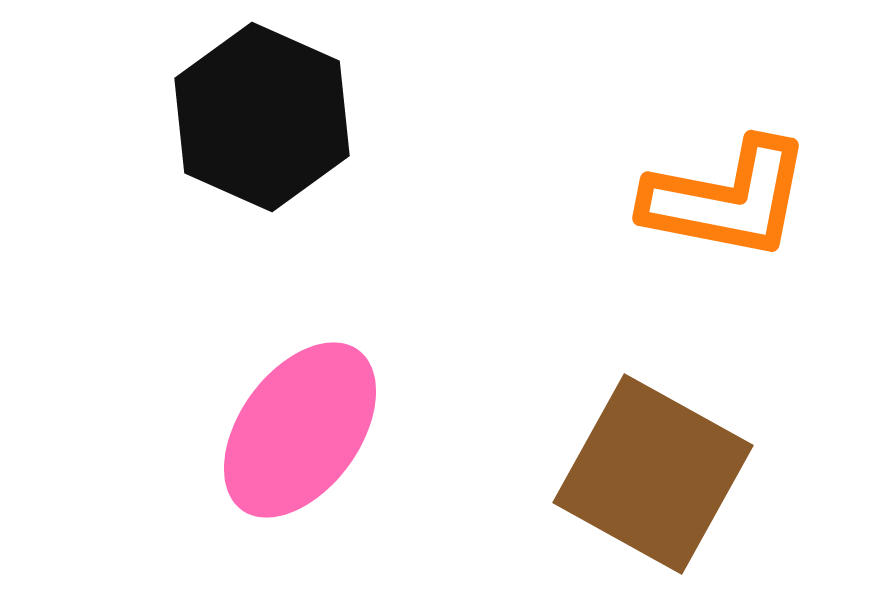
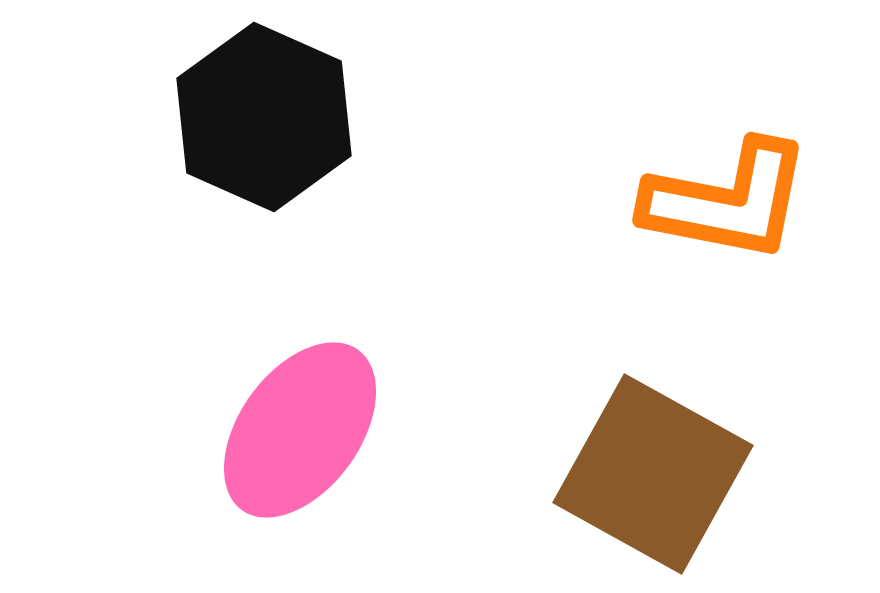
black hexagon: moved 2 px right
orange L-shape: moved 2 px down
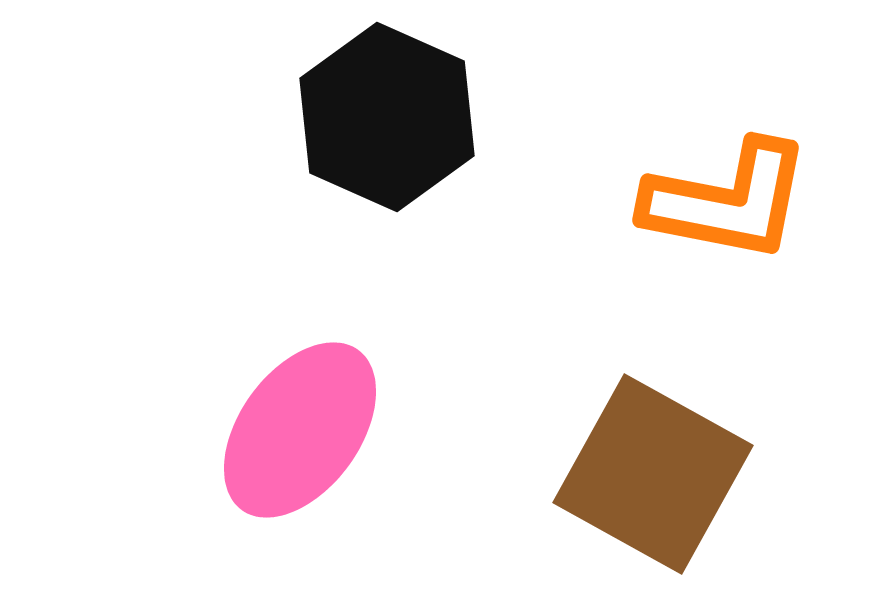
black hexagon: moved 123 px right
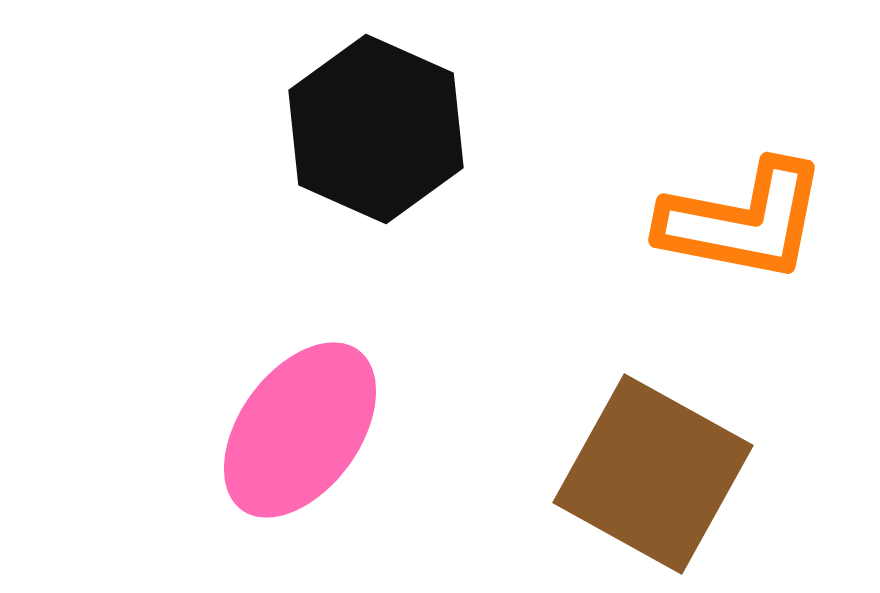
black hexagon: moved 11 px left, 12 px down
orange L-shape: moved 16 px right, 20 px down
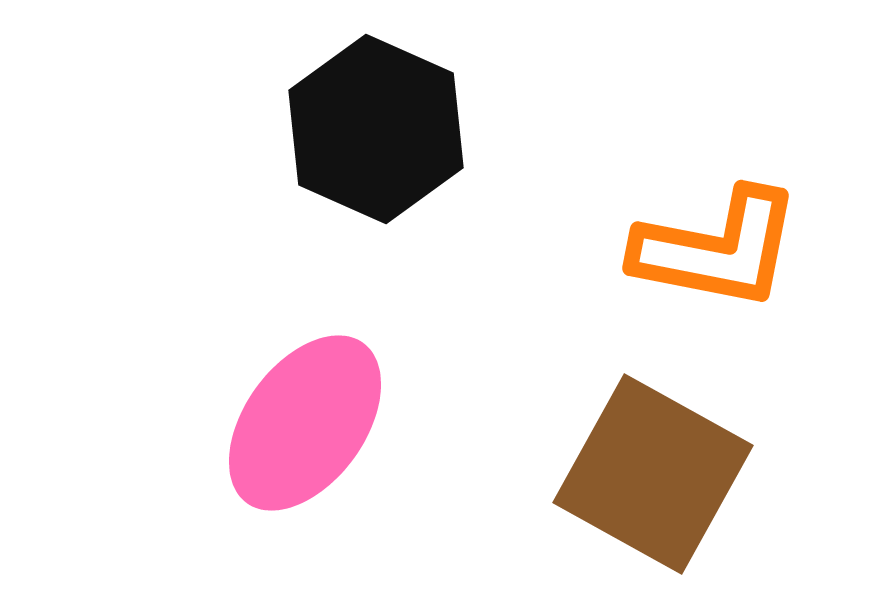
orange L-shape: moved 26 px left, 28 px down
pink ellipse: moved 5 px right, 7 px up
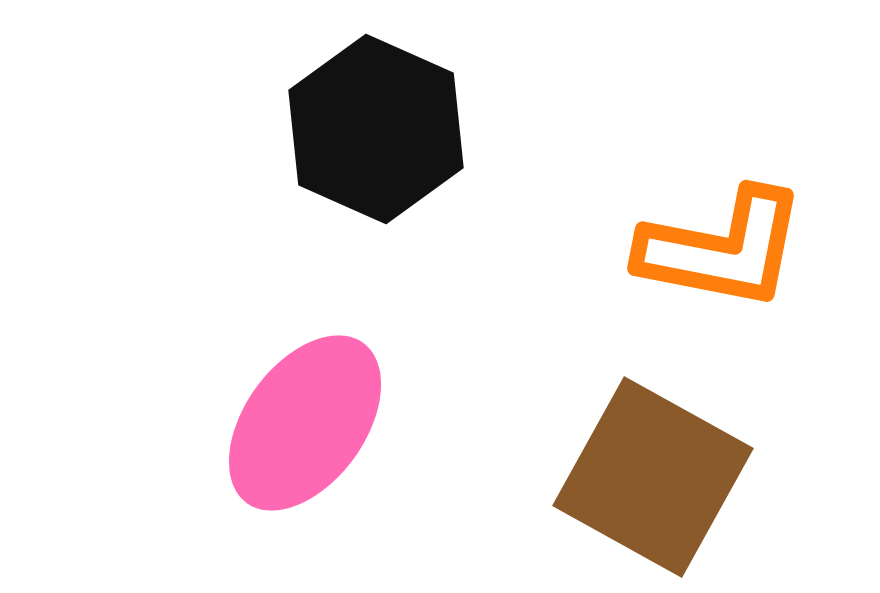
orange L-shape: moved 5 px right
brown square: moved 3 px down
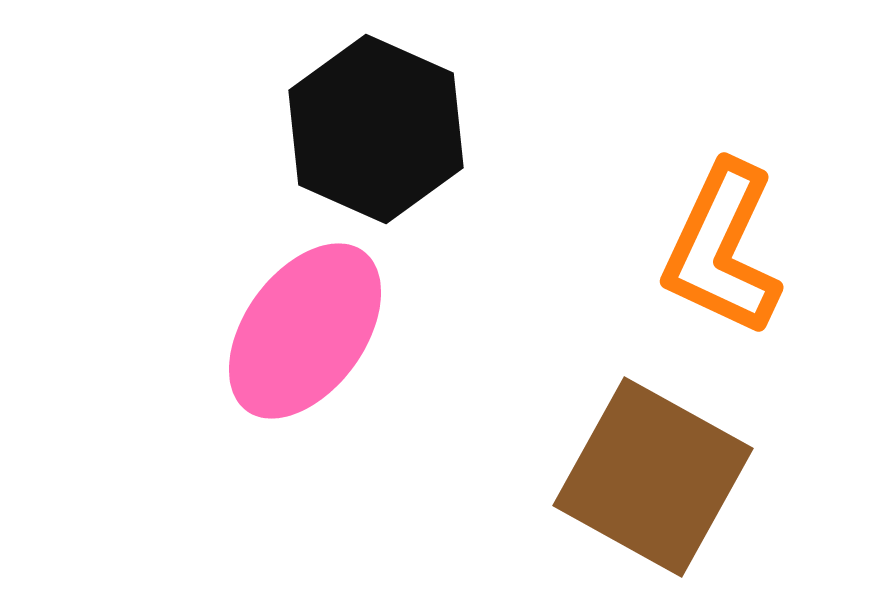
orange L-shape: rotated 104 degrees clockwise
pink ellipse: moved 92 px up
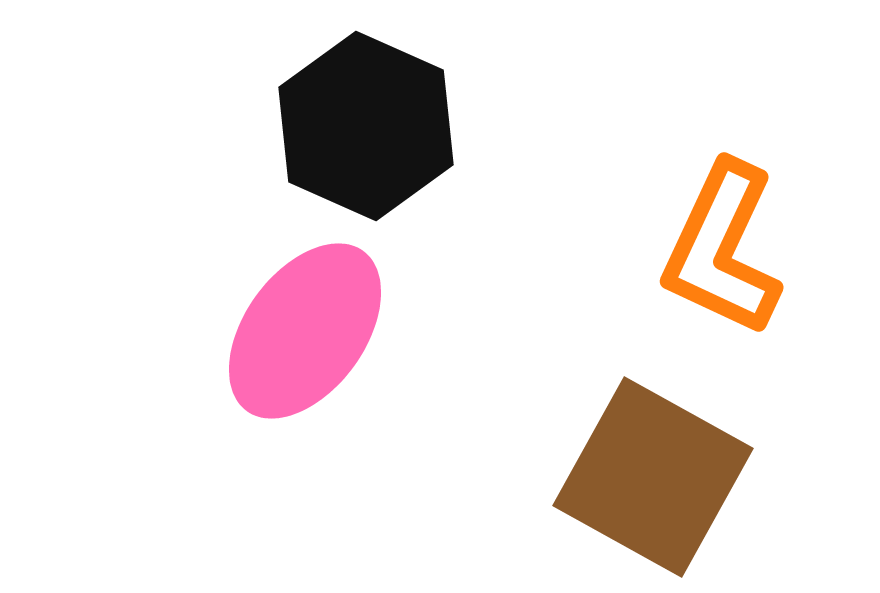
black hexagon: moved 10 px left, 3 px up
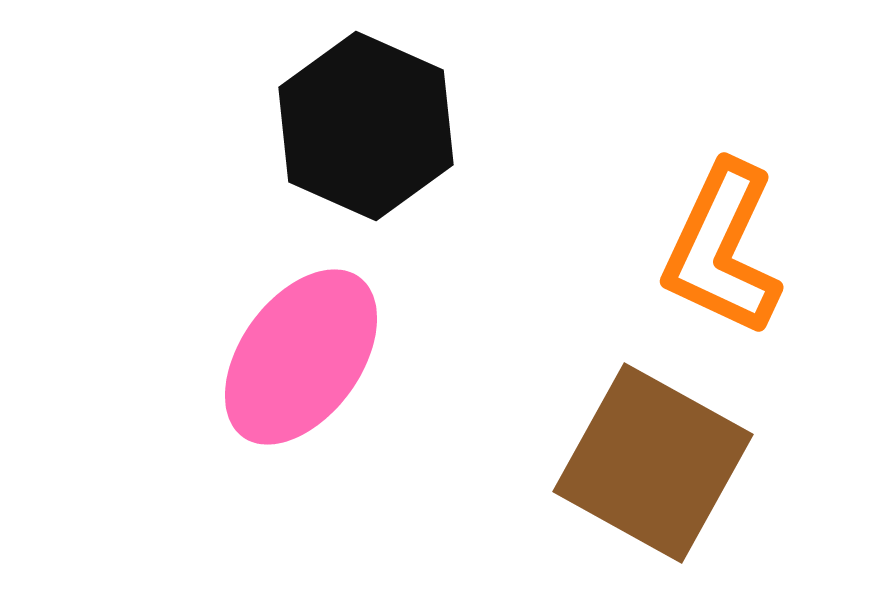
pink ellipse: moved 4 px left, 26 px down
brown square: moved 14 px up
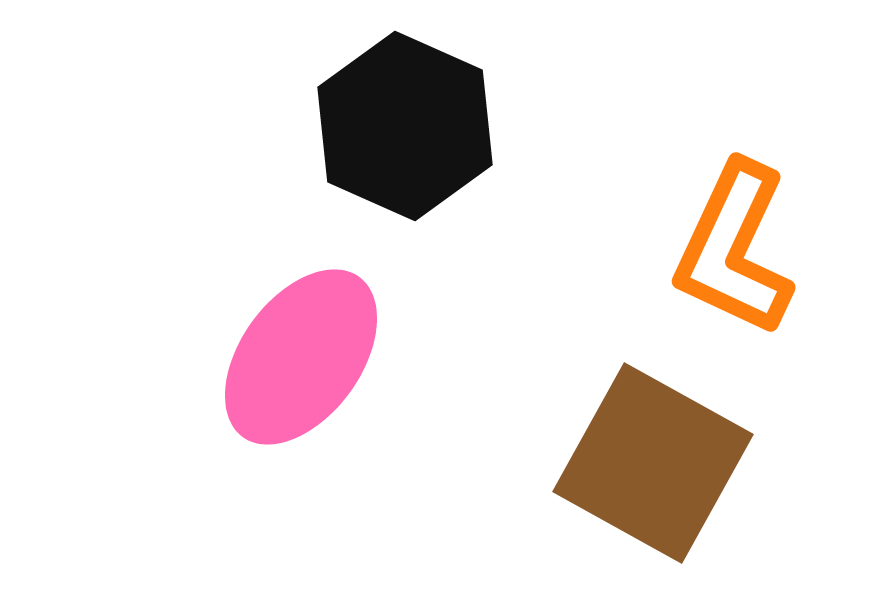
black hexagon: moved 39 px right
orange L-shape: moved 12 px right
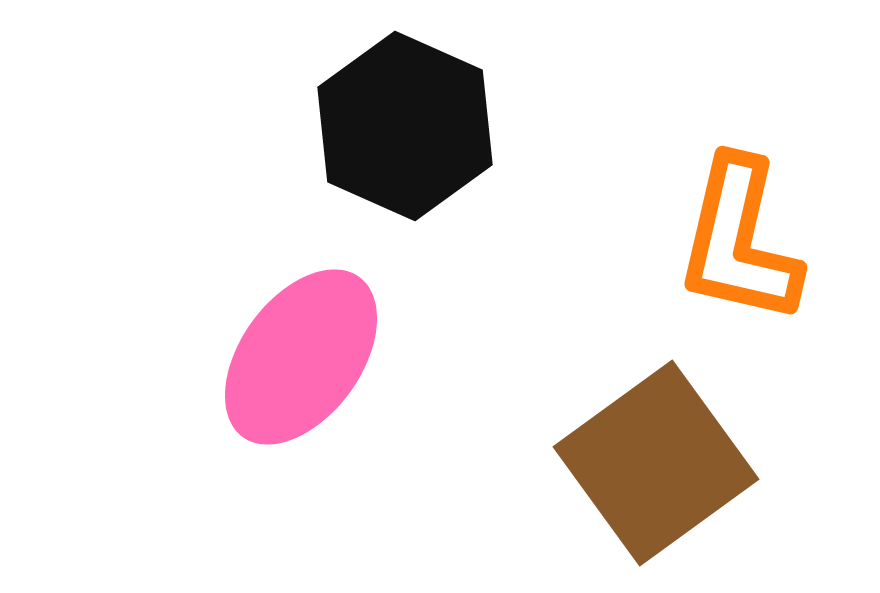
orange L-shape: moved 5 px right, 8 px up; rotated 12 degrees counterclockwise
brown square: moved 3 px right; rotated 25 degrees clockwise
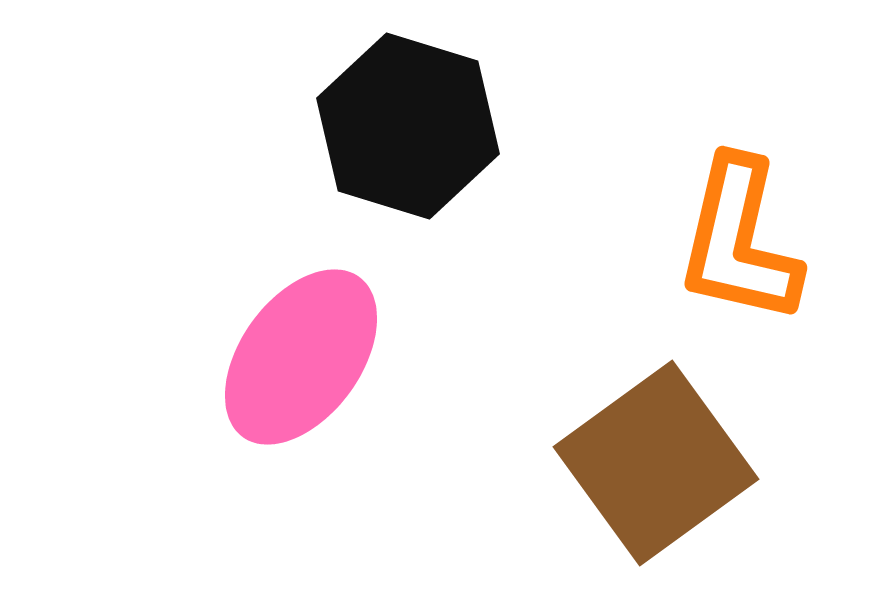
black hexagon: moved 3 px right; rotated 7 degrees counterclockwise
